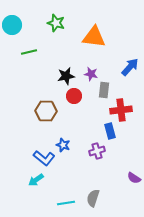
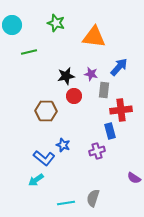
blue arrow: moved 11 px left
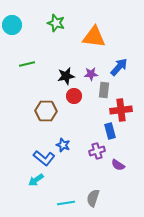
green line: moved 2 px left, 12 px down
purple star: rotated 16 degrees counterclockwise
purple semicircle: moved 16 px left, 13 px up
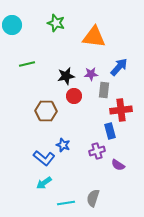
cyan arrow: moved 8 px right, 3 px down
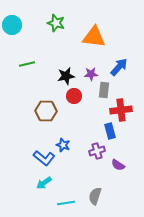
gray semicircle: moved 2 px right, 2 px up
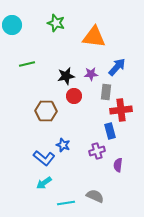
blue arrow: moved 2 px left
gray rectangle: moved 2 px right, 2 px down
purple semicircle: rotated 64 degrees clockwise
gray semicircle: rotated 96 degrees clockwise
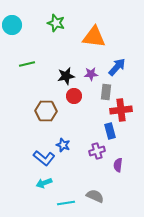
cyan arrow: rotated 14 degrees clockwise
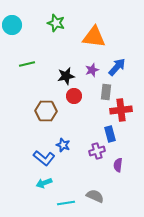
purple star: moved 1 px right, 4 px up; rotated 16 degrees counterclockwise
blue rectangle: moved 3 px down
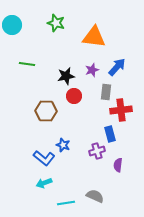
green line: rotated 21 degrees clockwise
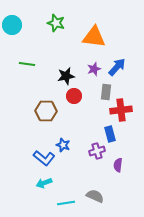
purple star: moved 2 px right, 1 px up
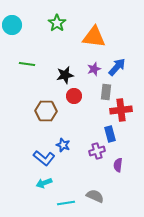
green star: moved 1 px right; rotated 18 degrees clockwise
black star: moved 1 px left, 1 px up
